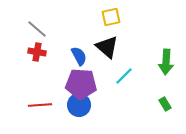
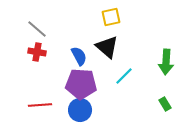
blue circle: moved 1 px right, 5 px down
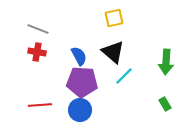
yellow square: moved 3 px right, 1 px down
gray line: moved 1 px right; rotated 20 degrees counterclockwise
black triangle: moved 6 px right, 5 px down
purple pentagon: moved 1 px right, 2 px up
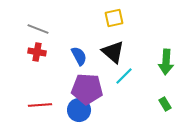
purple pentagon: moved 5 px right, 7 px down
blue circle: moved 1 px left
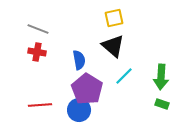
black triangle: moved 6 px up
blue semicircle: moved 4 px down; rotated 18 degrees clockwise
green arrow: moved 5 px left, 15 px down
purple pentagon: rotated 28 degrees clockwise
green rectangle: moved 3 px left; rotated 40 degrees counterclockwise
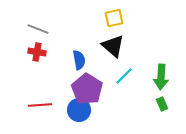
green rectangle: rotated 48 degrees clockwise
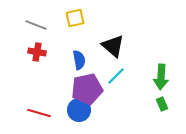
yellow square: moved 39 px left
gray line: moved 2 px left, 4 px up
cyan line: moved 8 px left
purple pentagon: rotated 28 degrees clockwise
red line: moved 1 px left, 8 px down; rotated 20 degrees clockwise
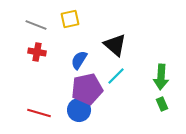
yellow square: moved 5 px left, 1 px down
black triangle: moved 2 px right, 1 px up
blue semicircle: rotated 138 degrees counterclockwise
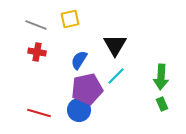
black triangle: rotated 20 degrees clockwise
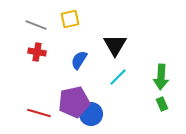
cyan line: moved 2 px right, 1 px down
purple pentagon: moved 13 px left, 13 px down
blue circle: moved 12 px right, 4 px down
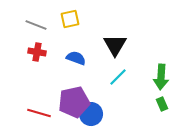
blue semicircle: moved 3 px left, 2 px up; rotated 78 degrees clockwise
